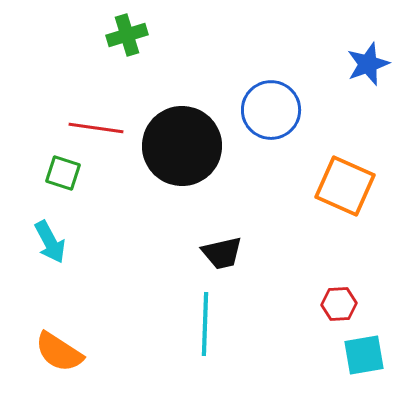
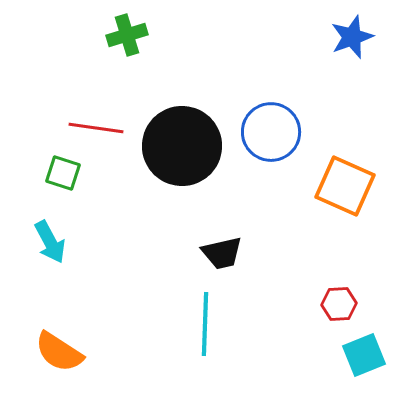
blue star: moved 16 px left, 27 px up
blue circle: moved 22 px down
cyan square: rotated 12 degrees counterclockwise
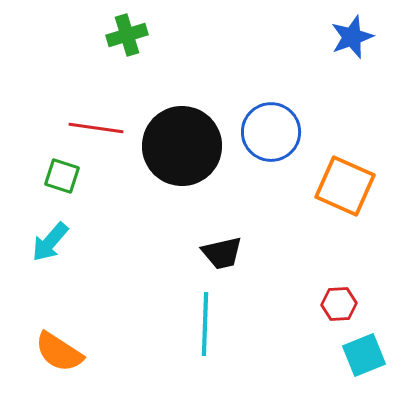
green square: moved 1 px left, 3 px down
cyan arrow: rotated 69 degrees clockwise
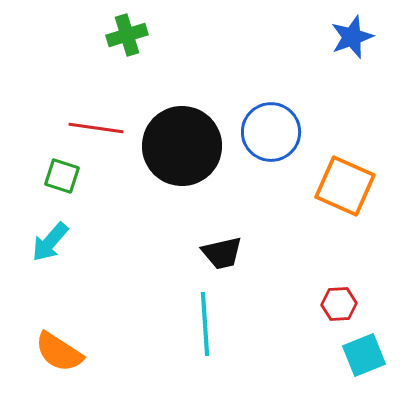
cyan line: rotated 6 degrees counterclockwise
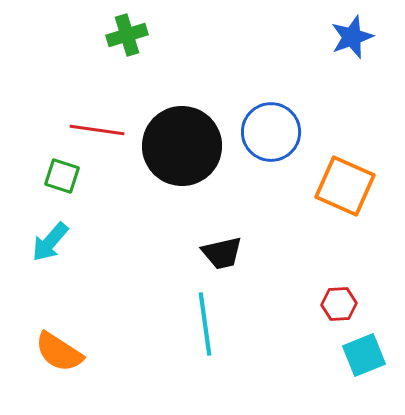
red line: moved 1 px right, 2 px down
cyan line: rotated 4 degrees counterclockwise
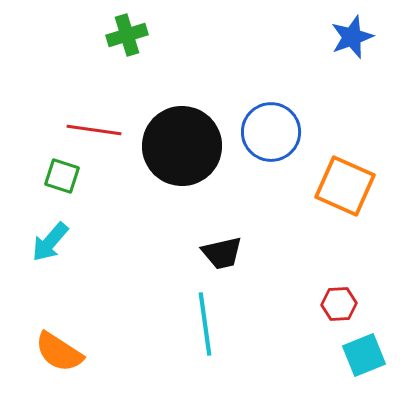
red line: moved 3 px left
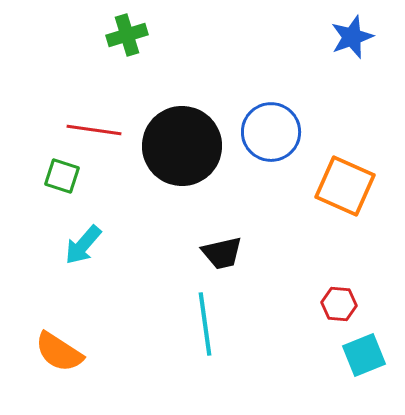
cyan arrow: moved 33 px right, 3 px down
red hexagon: rotated 8 degrees clockwise
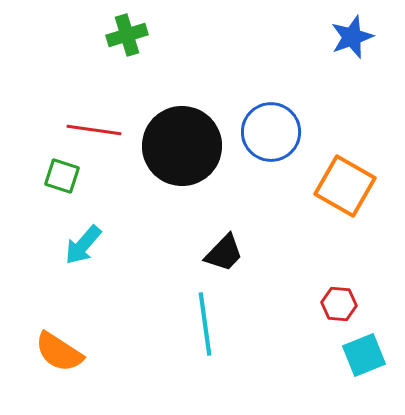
orange square: rotated 6 degrees clockwise
black trapezoid: moved 2 px right; rotated 33 degrees counterclockwise
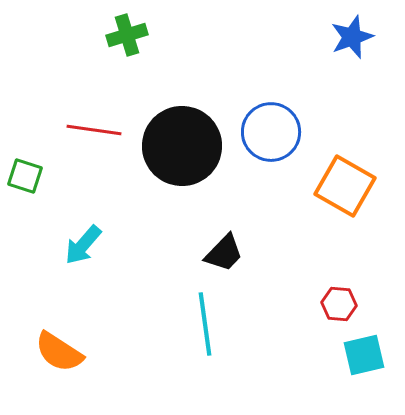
green square: moved 37 px left
cyan square: rotated 9 degrees clockwise
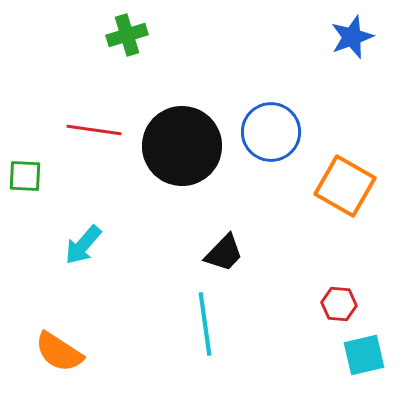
green square: rotated 15 degrees counterclockwise
